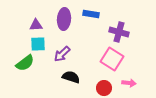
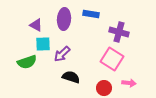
purple triangle: rotated 32 degrees clockwise
cyan square: moved 5 px right
green semicircle: moved 2 px right, 1 px up; rotated 18 degrees clockwise
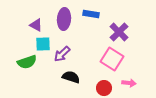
purple cross: rotated 30 degrees clockwise
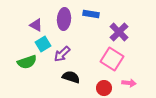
cyan square: rotated 28 degrees counterclockwise
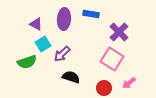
purple triangle: moved 1 px up
pink arrow: rotated 136 degrees clockwise
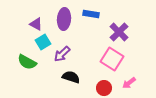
cyan square: moved 2 px up
green semicircle: rotated 48 degrees clockwise
